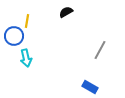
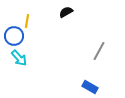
gray line: moved 1 px left, 1 px down
cyan arrow: moved 7 px left; rotated 30 degrees counterclockwise
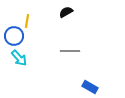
gray line: moved 29 px left; rotated 60 degrees clockwise
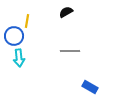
cyan arrow: rotated 36 degrees clockwise
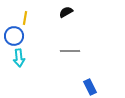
yellow line: moved 2 px left, 3 px up
blue rectangle: rotated 35 degrees clockwise
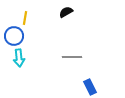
gray line: moved 2 px right, 6 px down
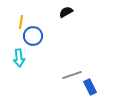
yellow line: moved 4 px left, 4 px down
blue circle: moved 19 px right
gray line: moved 18 px down; rotated 18 degrees counterclockwise
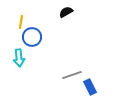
blue circle: moved 1 px left, 1 px down
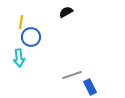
blue circle: moved 1 px left
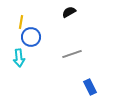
black semicircle: moved 3 px right
gray line: moved 21 px up
